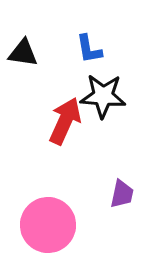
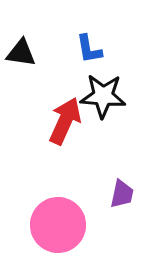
black triangle: moved 2 px left
pink circle: moved 10 px right
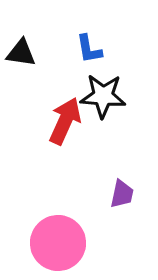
pink circle: moved 18 px down
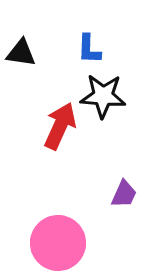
blue L-shape: rotated 12 degrees clockwise
red arrow: moved 5 px left, 5 px down
purple trapezoid: moved 2 px right; rotated 12 degrees clockwise
